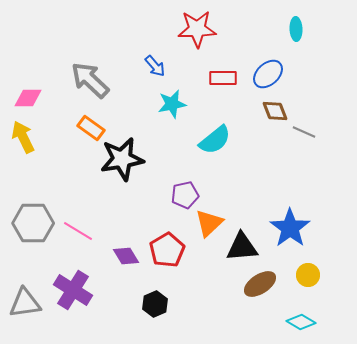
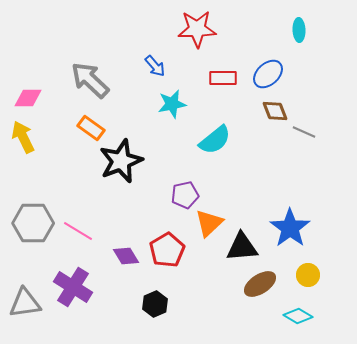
cyan ellipse: moved 3 px right, 1 px down
black star: moved 1 px left, 2 px down; rotated 12 degrees counterclockwise
purple cross: moved 3 px up
cyan diamond: moved 3 px left, 6 px up
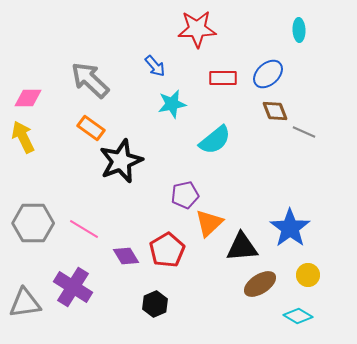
pink line: moved 6 px right, 2 px up
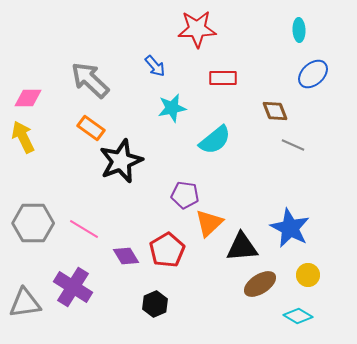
blue ellipse: moved 45 px right
cyan star: moved 4 px down
gray line: moved 11 px left, 13 px down
purple pentagon: rotated 20 degrees clockwise
blue star: rotated 9 degrees counterclockwise
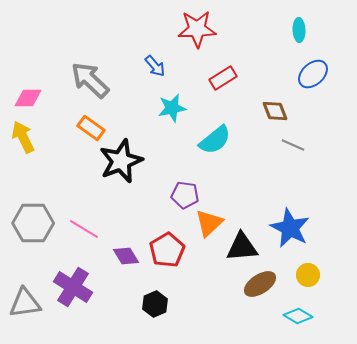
red rectangle: rotated 32 degrees counterclockwise
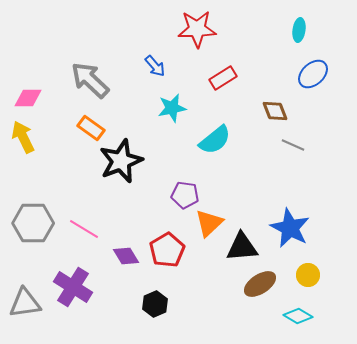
cyan ellipse: rotated 10 degrees clockwise
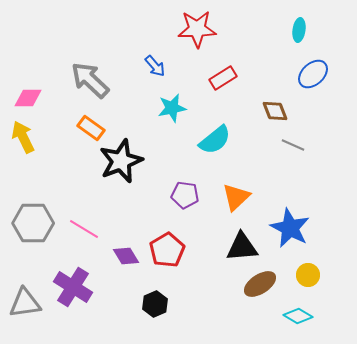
orange triangle: moved 27 px right, 26 px up
